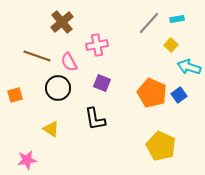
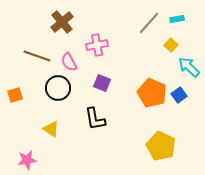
cyan arrow: rotated 25 degrees clockwise
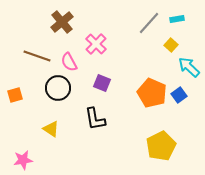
pink cross: moved 1 px left, 1 px up; rotated 35 degrees counterclockwise
yellow pentagon: rotated 20 degrees clockwise
pink star: moved 4 px left
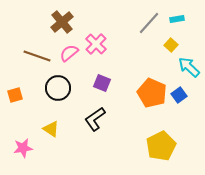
pink semicircle: moved 9 px up; rotated 78 degrees clockwise
black L-shape: rotated 65 degrees clockwise
pink star: moved 12 px up
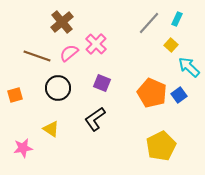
cyan rectangle: rotated 56 degrees counterclockwise
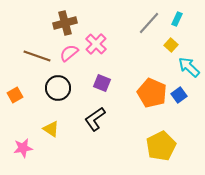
brown cross: moved 3 px right, 1 px down; rotated 25 degrees clockwise
orange square: rotated 14 degrees counterclockwise
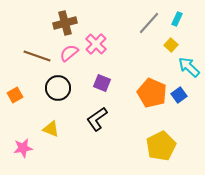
black L-shape: moved 2 px right
yellow triangle: rotated 12 degrees counterclockwise
